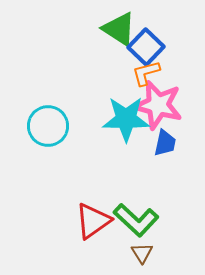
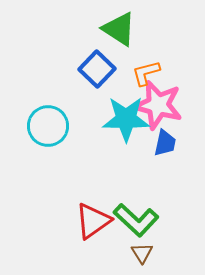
blue square: moved 49 px left, 22 px down
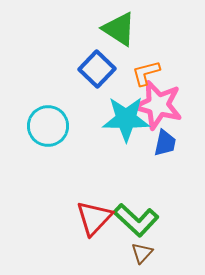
red triangle: moved 1 px right, 3 px up; rotated 12 degrees counterclockwise
brown triangle: rotated 15 degrees clockwise
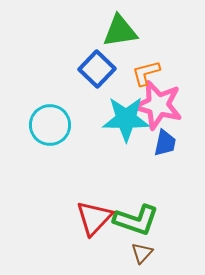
green triangle: moved 1 px right, 2 px down; rotated 42 degrees counterclockwise
cyan circle: moved 2 px right, 1 px up
green L-shape: rotated 24 degrees counterclockwise
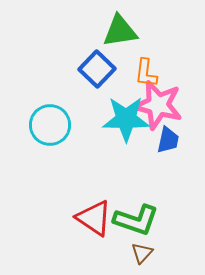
orange L-shape: rotated 68 degrees counterclockwise
blue trapezoid: moved 3 px right, 3 px up
red triangle: rotated 39 degrees counterclockwise
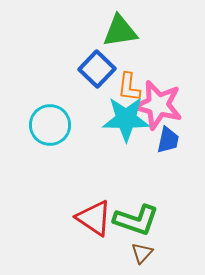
orange L-shape: moved 17 px left, 14 px down
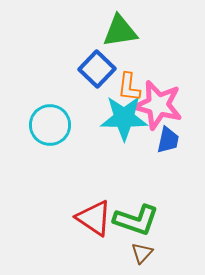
cyan star: moved 2 px left, 1 px up
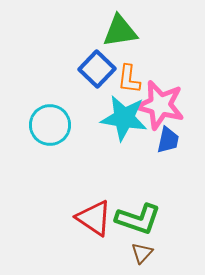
orange L-shape: moved 8 px up
pink star: moved 2 px right
cyan star: rotated 9 degrees clockwise
green L-shape: moved 2 px right, 1 px up
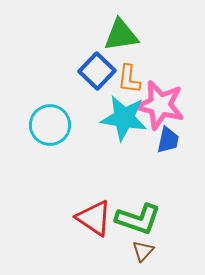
green triangle: moved 1 px right, 4 px down
blue square: moved 2 px down
brown triangle: moved 1 px right, 2 px up
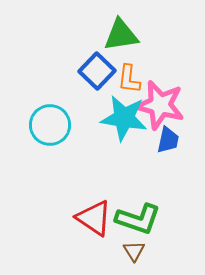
brown triangle: moved 9 px left; rotated 15 degrees counterclockwise
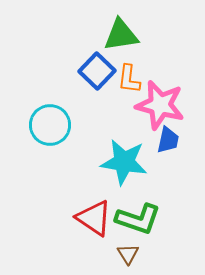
cyan star: moved 44 px down
brown triangle: moved 6 px left, 3 px down
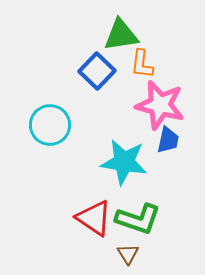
orange L-shape: moved 13 px right, 15 px up
